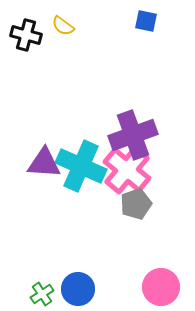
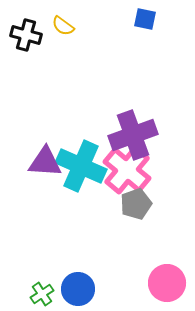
blue square: moved 1 px left, 2 px up
purple triangle: moved 1 px right, 1 px up
pink circle: moved 6 px right, 4 px up
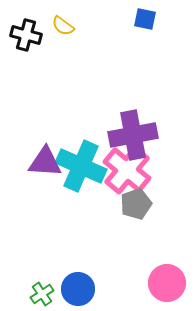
purple cross: rotated 9 degrees clockwise
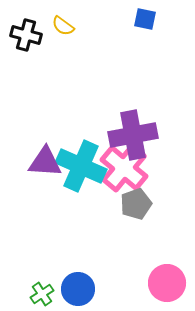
pink cross: moved 3 px left, 2 px up
